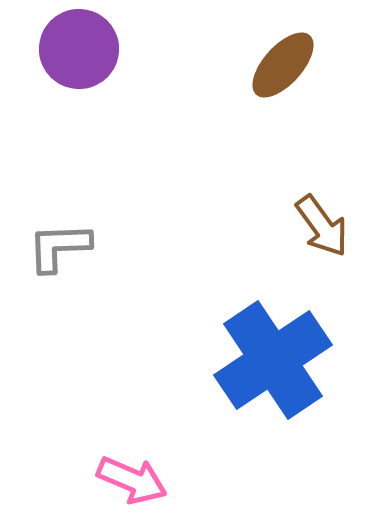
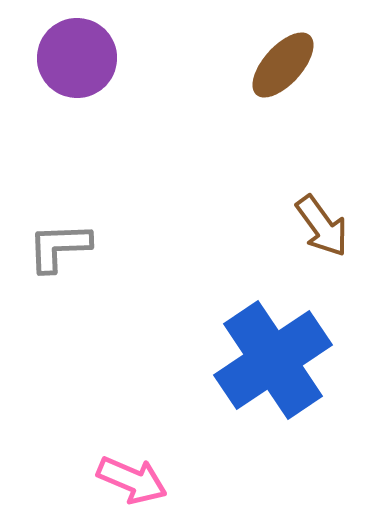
purple circle: moved 2 px left, 9 px down
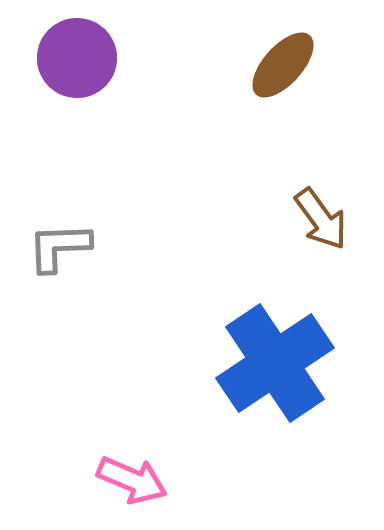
brown arrow: moved 1 px left, 7 px up
blue cross: moved 2 px right, 3 px down
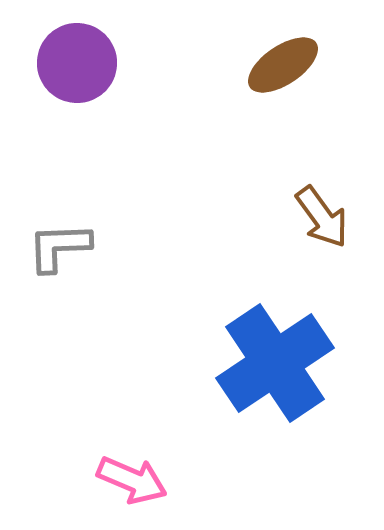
purple circle: moved 5 px down
brown ellipse: rotated 14 degrees clockwise
brown arrow: moved 1 px right, 2 px up
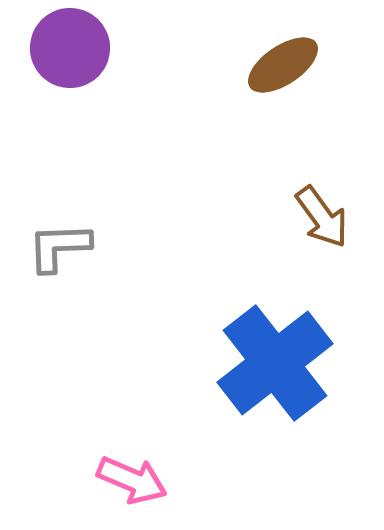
purple circle: moved 7 px left, 15 px up
blue cross: rotated 4 degrees counterclockwise
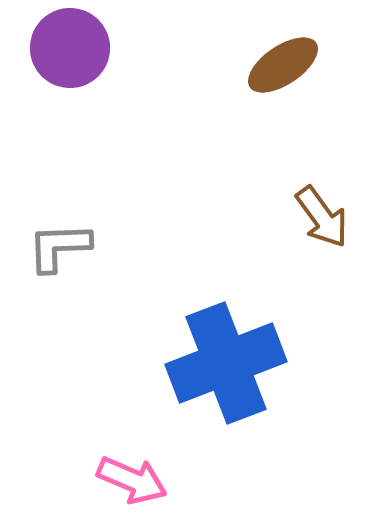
blue cross: moved 49 px left; rotated 17 degrees clockwise
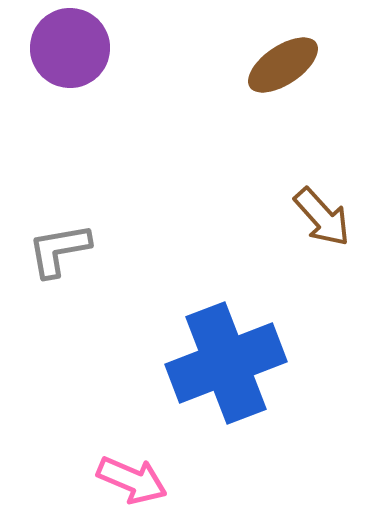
brown arrow: rotated 6 degrees counterclockwise
gray L-shape: moved 3 px down; rotated 8 degrees counterclockwise
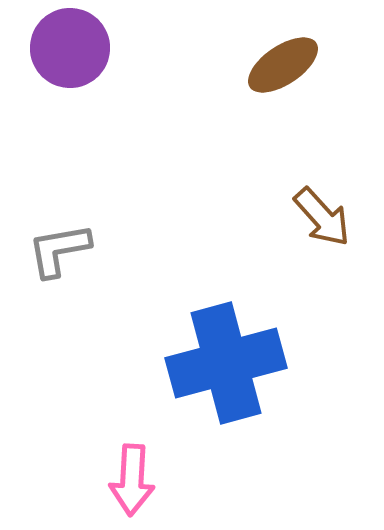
blue cross: rotated 6 degrees clockwise
pink arrow: rotated 70 degrees clockwise
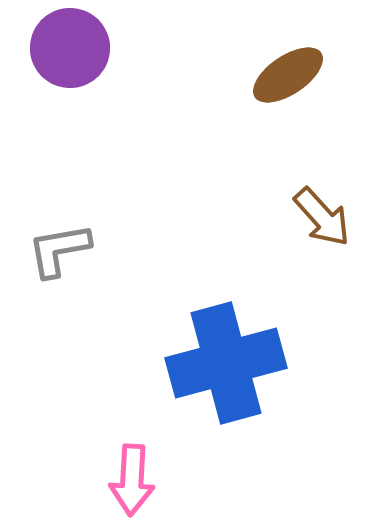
brown ellipse: moved 5 px right, 10 px down
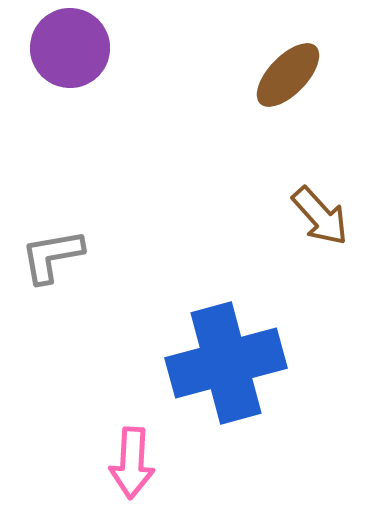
brown ellipse: rotated 12 degrees counterclockwise
brown arrow: moved 2 px left, 1 px up
gray L-shape: moved 7 px left, 6 px down
pink arrow: moved 17 px up
